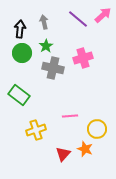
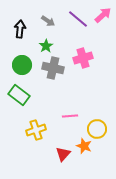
gray arrow: moved 4 px right, 1 px up; rotated 136 degrees clockwise
green circle: moved 12 px down
orange star: moved 1 px left, 3 px up
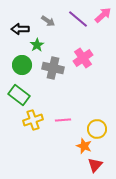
black arrow: rotated 96 degrees counterclockwise
green star: moved 9 px left, 1 px up
pink cross: rotated 18 degrees counterclockwise
pink line: moved 7 px left, 4 px down
yellow cross: moved 3 px left, 10 px up
red triangle: moved 32 px right, 11 px down
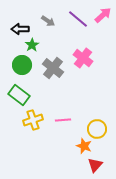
green star: moved 5 px left
pink cross: rotated 18 degrees counterclockwise
gray cross: rotated 25 degrees clockwise
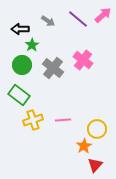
pink cross: moved 2 px down
orange star: rotated 21 degrees clockwise
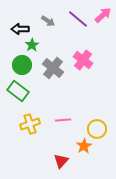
green rectangle: moved 1 px left, 4 px up
yellow cross: moved 3 px left, 4 px down
red triangle: moved 34 px left, 4 px up
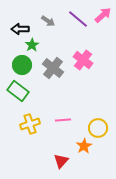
yellow circle: moved 1 px right, 1 px up
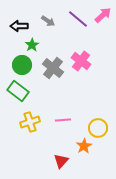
black arrow: moved 1 px left, 3 px up
pink cross: moved 2 px left, 1 px down
yellow cross: moved 2 px up
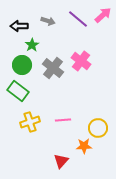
gray arrow: rotated 16 degrees counterclockwise
orange star: rotated 28 degrees clockwise
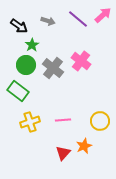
black arrow: rotated 144 degrees counterclockwise
green circle: moved 4 px right
yellow circle: moved 2 px right, 7 px up
orange star: rotated 21 degrees counterclockwise
red triangle: moved 2 px right, 8 px up
